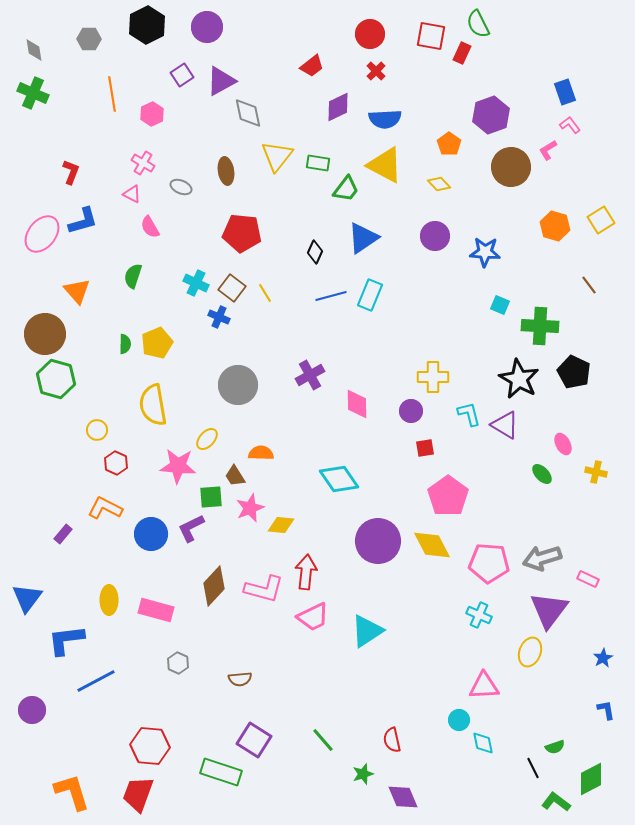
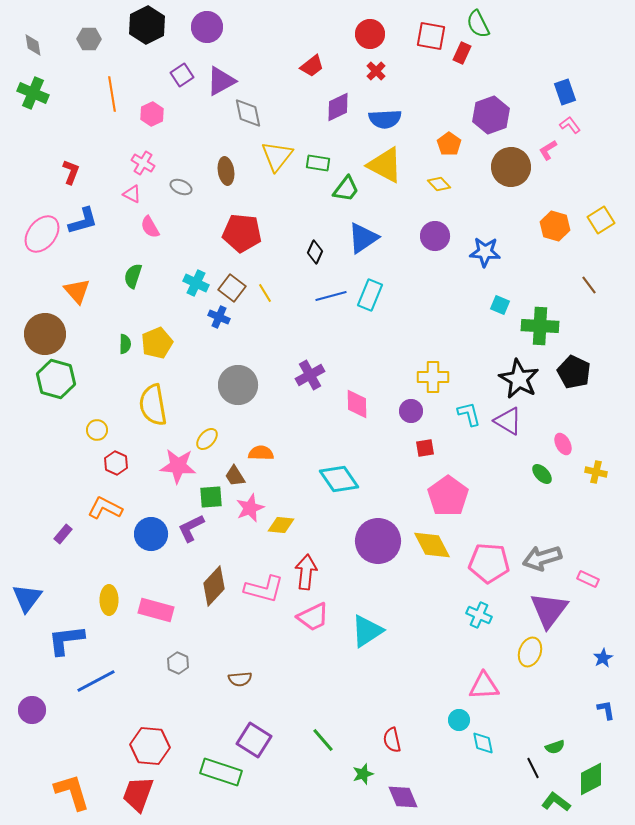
gray diamond at (34, 50): moved 1 px left, 5 px up
purple triangle at (505, 425): moved 3 px right, 4 px up
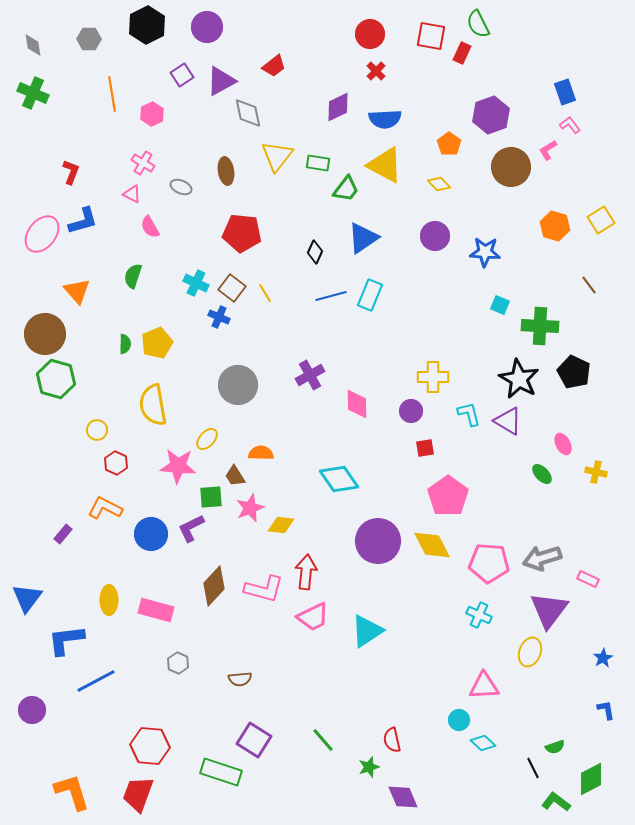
red trapezoid at (312, 66): moved 38 px left
cyan diamond at (483, 743): rotated 35 degrees counterclockwise
green star at (363, 774): moved 6 px right, 7 px up
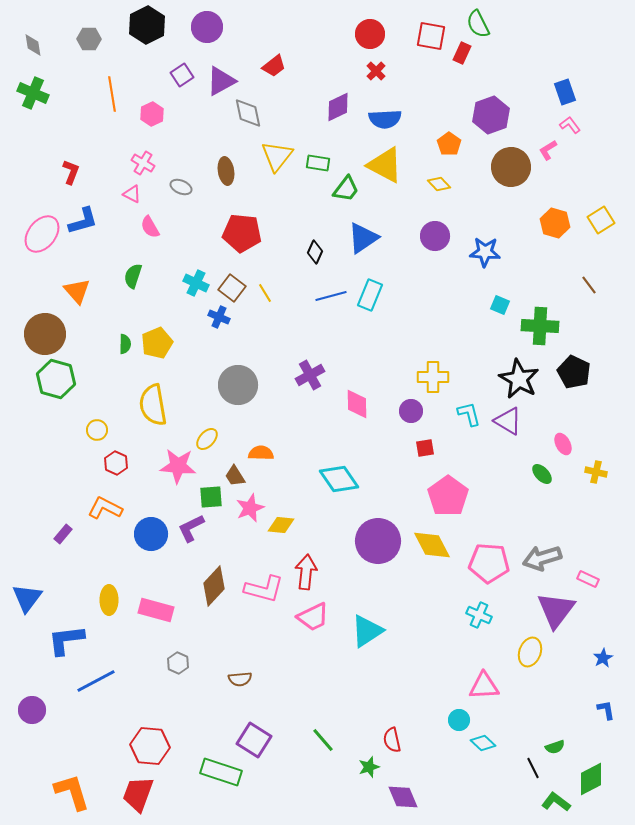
orange hexagon at (555, 226): moved 3 px up
purple triangle at (549, 610): moved 7 px right
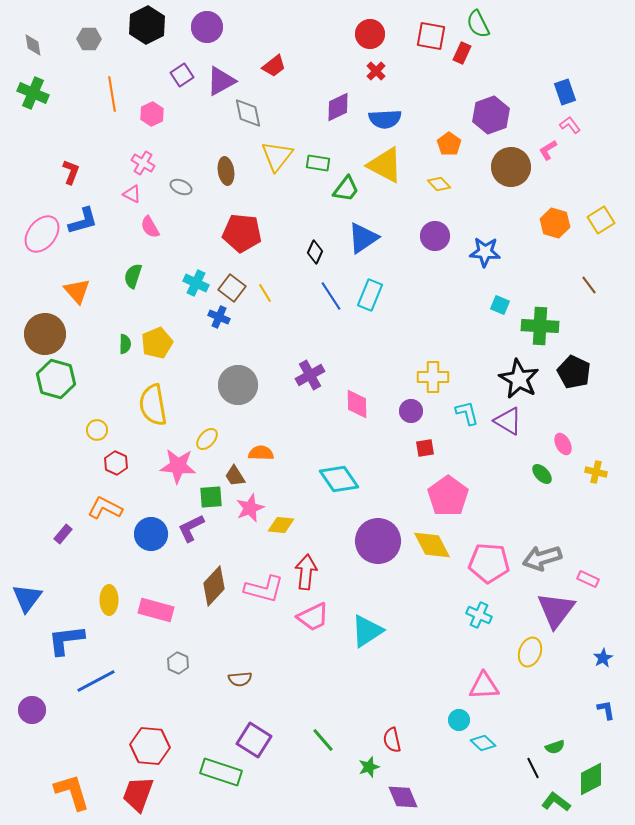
blue line at (331, 296): rotated 72 degrees clockwise
cyan L-shape at (469, 414): moved 2 px left, 1 px up
